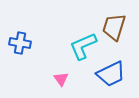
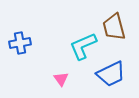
brown trapezoid: rotated 32 degrees counterclockwise
blue cross: rotated 20 degrees counterclockwise
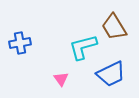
brown trapezoid: rotated 16 degrees counterclockwise
cyan L-shape: moved 1 px down; rotated 8 degrees clockwise
